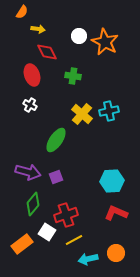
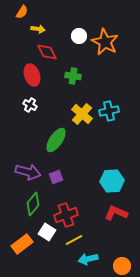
orange circle: moved 6 px right, 13 px down
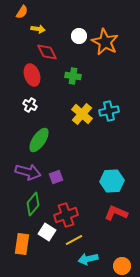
green ellipse: moved 17 px left
orange rectangle: rotated 45 degrees counterclockwise
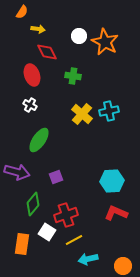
purple arrow: moved 11 px left
orange circle: moved 1 px right
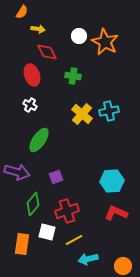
red cross: moved 1 px right, 4 px up
white square: rotated 18 degrees counterclockwise
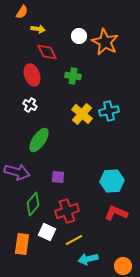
purple square: moved 2 px right; rotated 24 degrees clockwise
white square: rotated 12 degrees clockwise
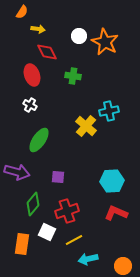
yellow cross: moved 4 px right, 12 px down
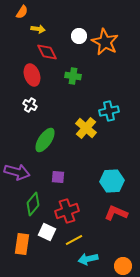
yellow cross: moved 2 px down
green ellipse: moved 6 px right
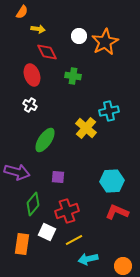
orange star: rotated 16 degrees clockwise
red L-shape: moved 1 px right, 1 px up
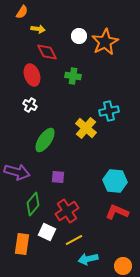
cyan hexagon: moved 3 px right; rotated 10 degrees clockwise
red cross: rotated 15 degrees counterclockwise
